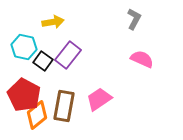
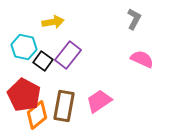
pink trapezoid: moved 2 px down
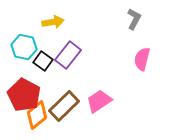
pink semicircle: rotated 100 degrees counterclockwise
brown rectangle: rotated 36 degrees clockwise
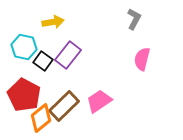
orange diamond: moved 4 px right, 3 px down
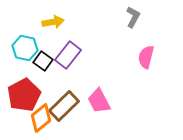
gray L-shape: moved 1 px left, 2 px up
cyan hexagon: moved 1 px right, 1 px down
pink semicircle: moved 4 px right, 2 px up
red pentagon: rotated 16 degrees clockwise
pink trapezoid: rotated 84 degrees counterclockwise
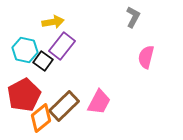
cyan hexagon: moved 2 px down
purple rectangle: moved 6 px left, 9 px up
pink trapezoid: moved 1 px down; rotated 124 degrees counterclockwise
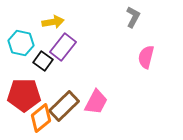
purple rectangle: moved 1 px right, 1 px down
cyan hexagon: moved 4 px left, 7 px up
red pentagon: rotated 28 degrees clockwise
pink trapezoid: moved 3 px left
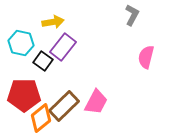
gray L-shape: moved 1 px left, 2 px up
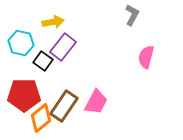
brown rectangle: rotated 12 degrees counterclockwise
